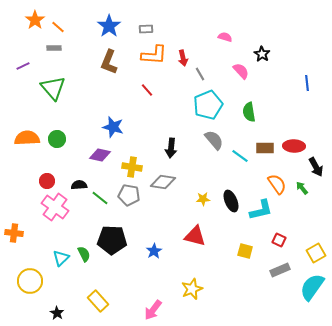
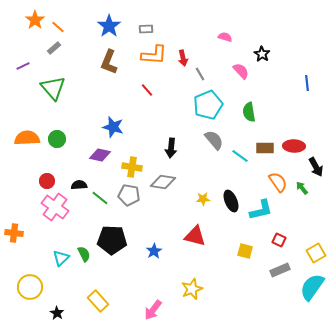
gray rectangle at (54, 48): rotated 40 degrees counterclockwise
orange semicircle at (277, 184): moved 1 px right, 2 px up
yellow circle at (30, 281): moved 6 px down
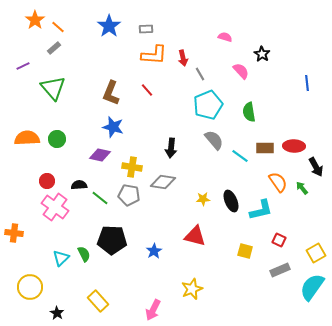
brown L-shape at (109, 62): moved 2 px right, 31 px down
pink arrow at (153, 310): rotated 10 degrees counterclockwise
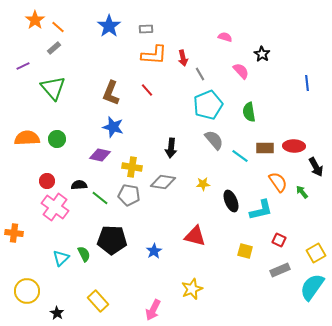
green arrow at (302, 188): moved 4 px down
yellow star at (203, 199): moved 15 px up
yellow circle at (30, 287): moved 3 px left, 4 px down
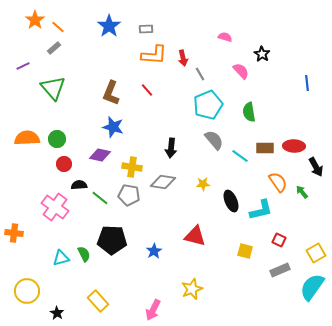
red circle at (47, 181): moved 17 px right, 17 px up
cyan triangle at (61, 258): rotated 30 degrees clockwise
